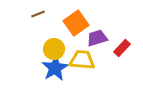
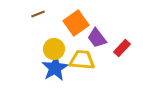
purple trapezoid: rotated 110 degrees counterclockwise
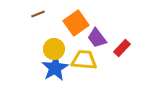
yellow trapezoid: moved 2 px right
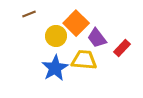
brown line: moved 9 px left
orange square: rotated 10 degrees counterclockwise
yellow circle: moved 2 px right, 13 px up
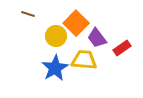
brown line: moved 1 px left; rotated 40 degrees clockwise
red rectangle: rotated 12 degrees clockwise
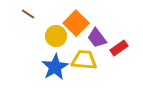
brown line: rotated 16 degrees clockwise
red rectangle: moved 3 px left
blue star: moved 1 px up
